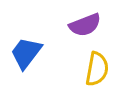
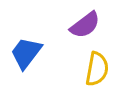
purple semicircle: rotated 16 degrees counterclockwise
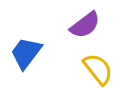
yellow semicircle: moved 1 px right; rotated 48 degrees counterclockwise
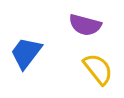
purple semicircle: rotated 52 degrees clockwise
